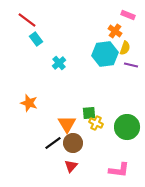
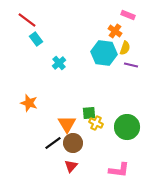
cyan hexagon: moved 1 px left, 1 px up; rotated 15 degrees clockwise
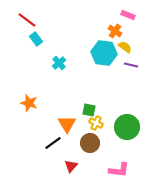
yellow semicircle: moved 1 px up; rotated 72 degrees counterclockwise
green square: moved 3 px up; rotated 16 degrees clockwise
brown circle: moved 17 px right
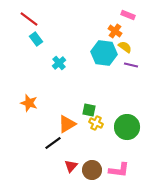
red line: moved 2 px right, 1 px up
orange triangle: rotated 30 degrees clockwise
brown circle: moved 2 px right, 27 px down
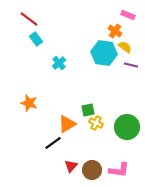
green square: moved 1 px left; rotated 24 degrees counterclockwise
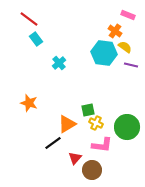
red triangle: moved 4 px right, 8 px up
pink L-shape: moved 17 px left, 25 px up
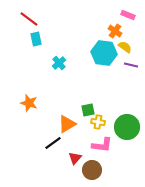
cyan rectangle: rotated 24 degrees clockwise
yellow cross: moved 2 px right, 1 px up; rotated 16 degrees counterclockwise
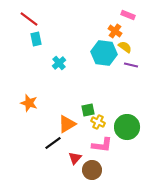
yellow cross: rotated 16 degrees clockwise
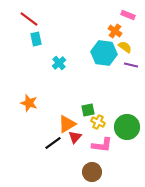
red triangle: moved 21 px up
brown circle: moved 2 px down
